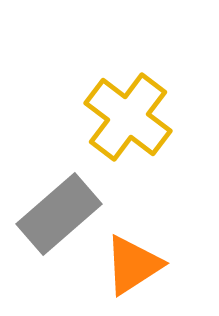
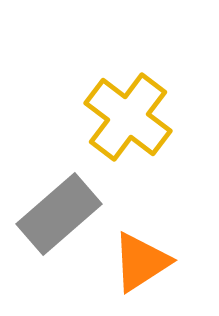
orange triangle: moved 8 px right, 3 px up
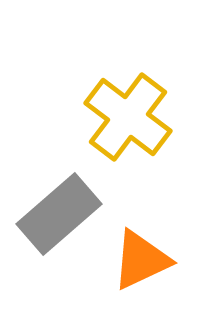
orange triangle: moved 2 px up; rotated 8 degrees clockwise
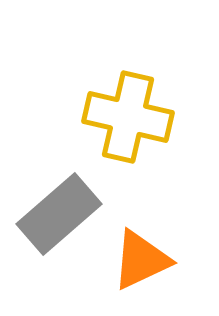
yellow cross: rotated 24 degrees counterclockwise
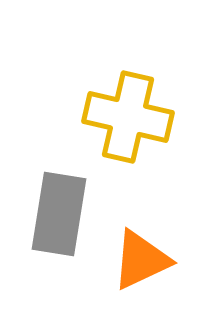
gray rectangle: rotated 40 degrees counterclockwise
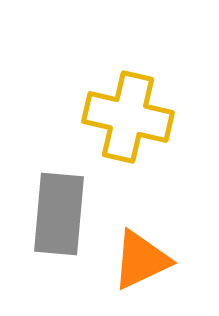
gray rectangle: rotated 4 degrees counterclockwise
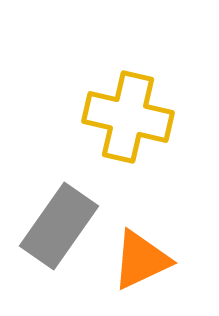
gray rectangle: moved 12 px down; rotated 30 degrees clockwise
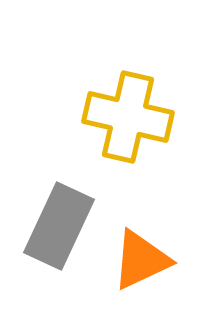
gray rectangle: rotated 10 degrees counterclockwise
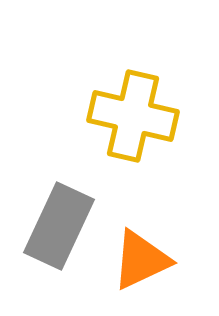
yellow cross: moved 5 px right, 1 px up
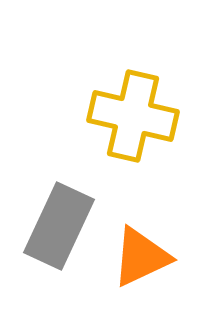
orange triangle: moved 3 px up
